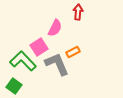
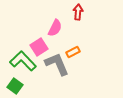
green square: moved 1 px right
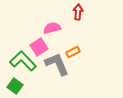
pink semicircle: moved 3 px left; rotated 132 degrees counterclockwise
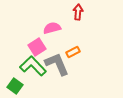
pink square: moved 2 px left
green L-shape: moved 10 px right, 5 px down
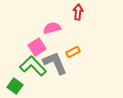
gray L-shape: moved 2 px left, 1 px up
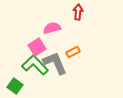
green L-shape: moved 2 px right, 1 px up
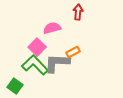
pink square: rotated 12 degrees counterclockwise
gray L-shape: moved 2 px right; rotated 64 degrees counterclockwise
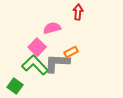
orange rectangle: moved 2 px left
